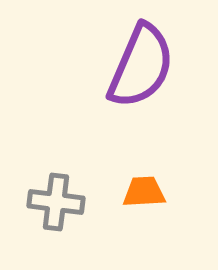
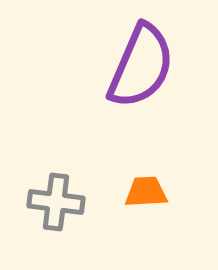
orange trapezoid: moved 2 px right
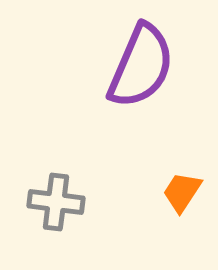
orange trapezoid: moved 36 px right; rotated 54 degrees counterclockwise
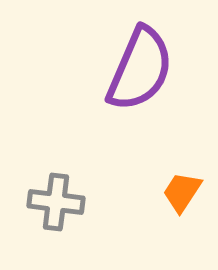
purple semicircle: moved 1 px left, 3 px down
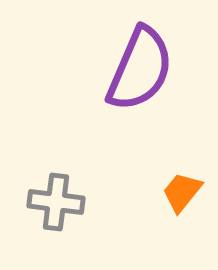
orange trapezoid: rotated 6 degrees clockwise
